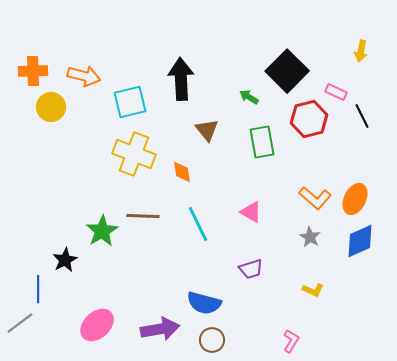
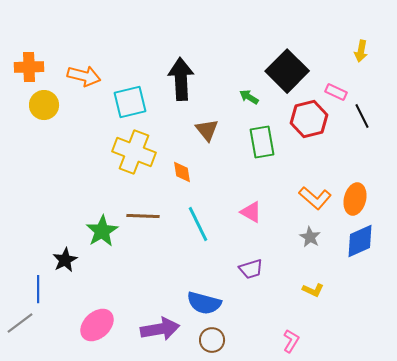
orange cross: moved 4 px left, 4 px up
yellow circle: moved 7 px left, 2 px up
yellow cross: moved 2 px up
orange ellipse: rotated 12 degrees counterclockwise
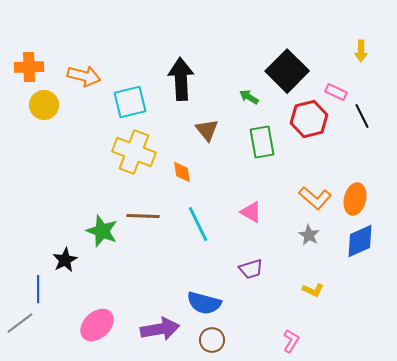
yellow arrow: rotated 10 degrees counterclockwise
green star: rotated 20 degrees counterclockwise
gray star: moved 1 px left, 2 px up
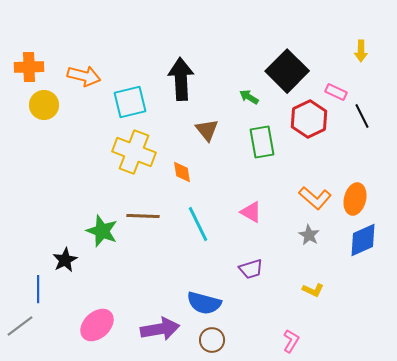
red hexagon: rotated 12 degrees counterclockwise
blue diamond: moved 3 px right, 1 px up
gray line: moved 3 px down
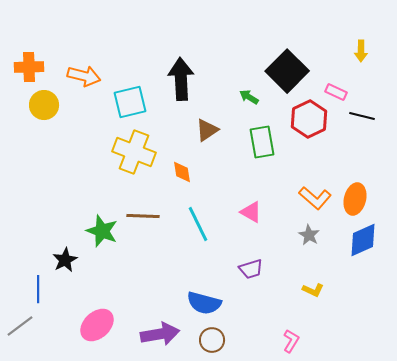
black line: rotated 50 degrees counterclockwise
brown triangle: rotated 35 degrees clockwise
purple arrow: moved 5 px down
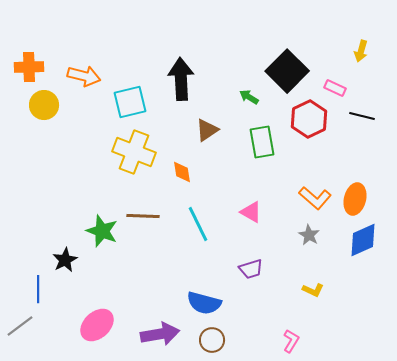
yellow arrow: rotated 15 degrees clockwise
pink rectangle: moved 1 px left, 4 px up
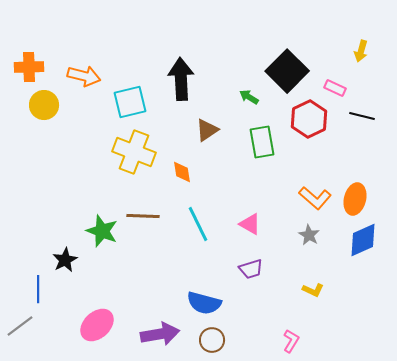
pink triangle: moved 1 px left, 12 px down
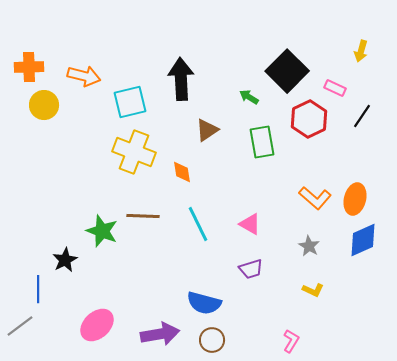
black line: rotated 70 degrees counterclockwise
gray star: moved 11 px down
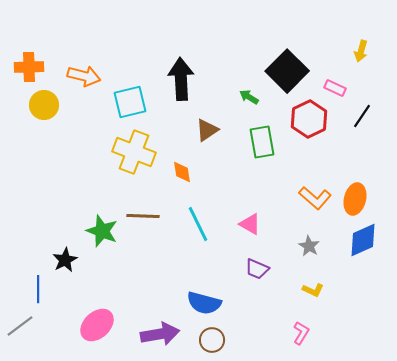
purple trapezoid: moved 6 px right; rotated 40 degrees clockwise
pink L-shape: moved 10 px right, 8 px up
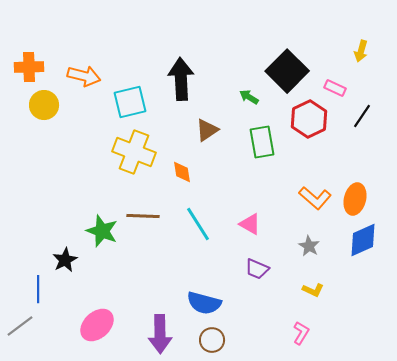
cyan line: rotated 6 degrees counterclockwise
purple arrow: rotated 99 degrees clockwise
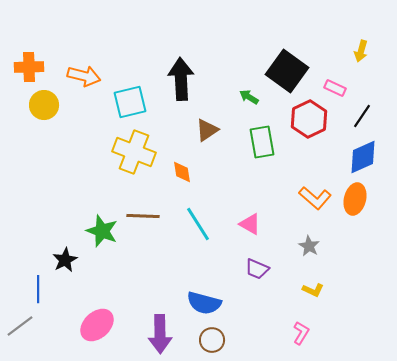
black square: rotated 9 degrees counterclockwise
blue diamond: moved 83 px up
